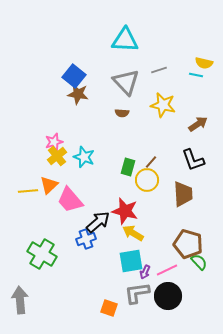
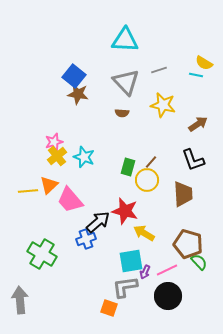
yellow semicircle: rotated 18 degrees clockwise
yellow arrow: moved 11 px right
gray L-shape: moved 12 px left, 6 px up
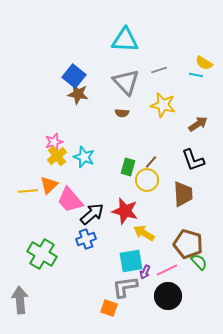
black arrow: moved 6 px left, 8 px up
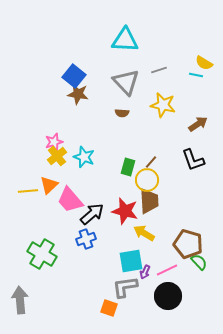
brown trapezoid: moved 34 px left, 7 px down
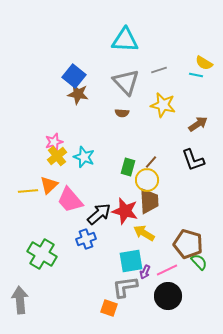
black arrow: moved 7 px right
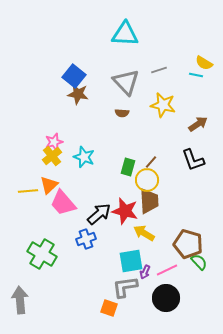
cyan triangle: moved 6 px up
yellow cross: moved 5 px left
pink trapezoid: moved 7 px left, 3 px down
black circle: moved 2 px left, 2 px down
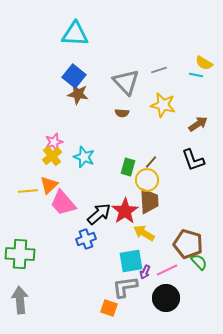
cyan triangle: moved 50 px left
red star: rotated 24 degrees clockwise
green cross: moved 22 px left; rotated 28 degrees counterclockwise
